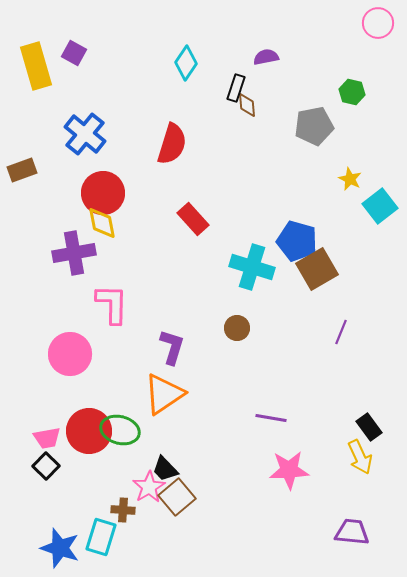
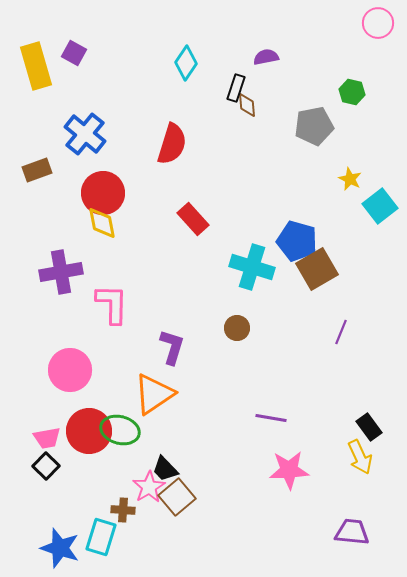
brown rectangle at (22, 170): moved 15 px right
purple cross at (74, 253): moved 13 px left, 19 px down
pink circle at (70, 354): moved 16 px down
orange triangle at (164, 394): moved 10 px left
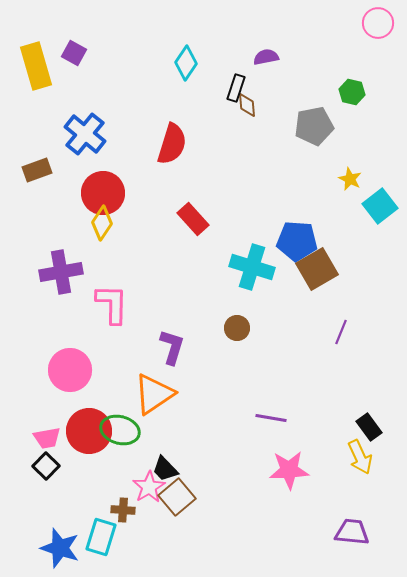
yellow diamond at (102, 223): rotated 44 degrees clockwise
blue pentagon at (297, 241): rotated 12 degrees counterclockwise
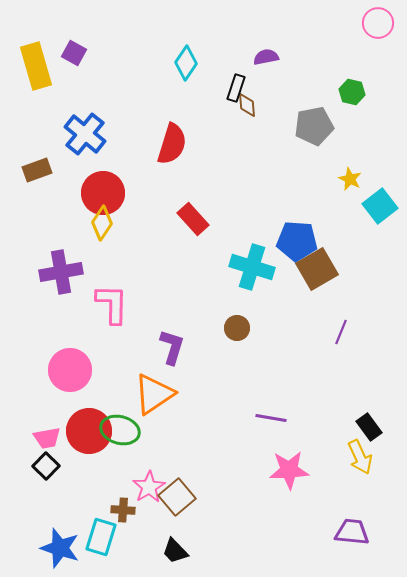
black trapezoid at (165, 469): moved 10 px right, 82 px down
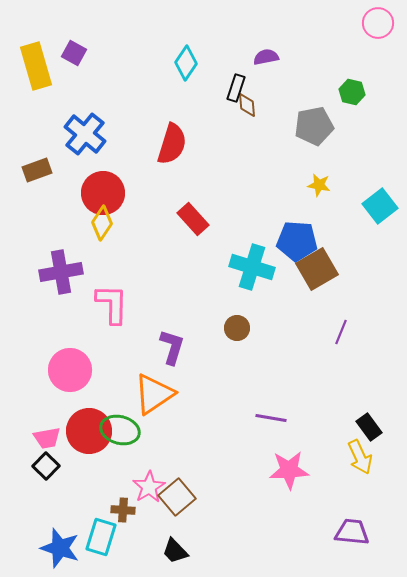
yellow star at (350, 179): moved 31 px left, 6 px down; rotated 15 degrees counterclockwise
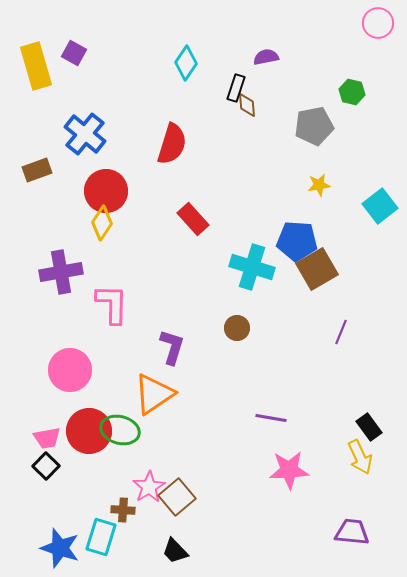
yellow star at (319, 185): rotated 20 degrees counterclockwise
red circle at (103, 193): moved 3 px right, 2 px up
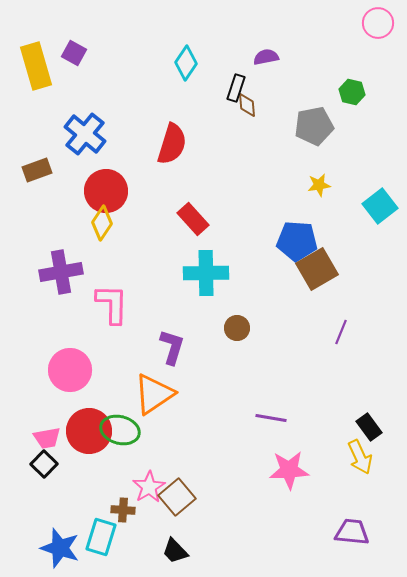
cyan cross at (252, 267): moved 46 px left, 6 px down; rotated 18 degrees counterclockwise
black square at (46, 466): moved 2 px left, 2 px up
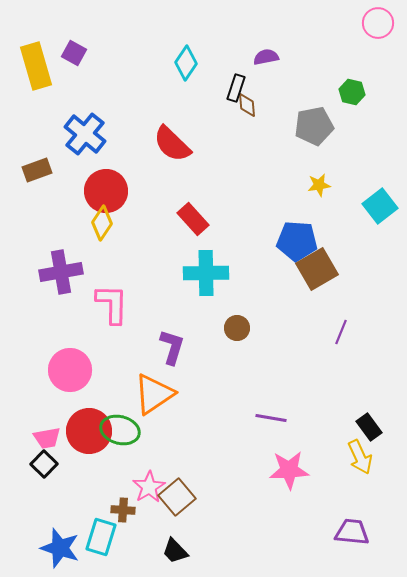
red semicircle at (172, 144): rotated 117 degrees clockwise
